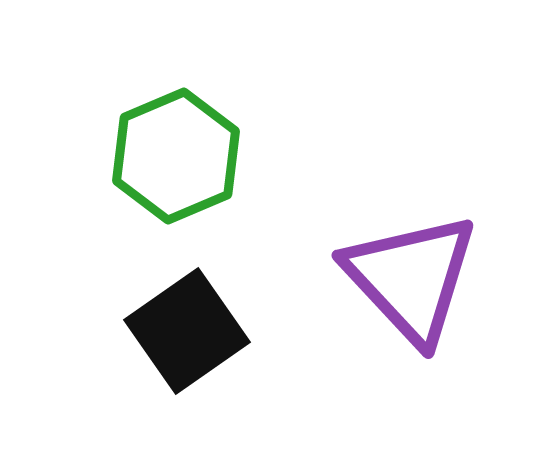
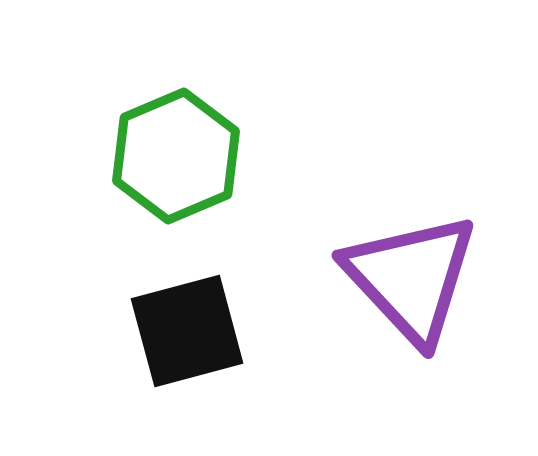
black square: rotated 20 degrees clockwise
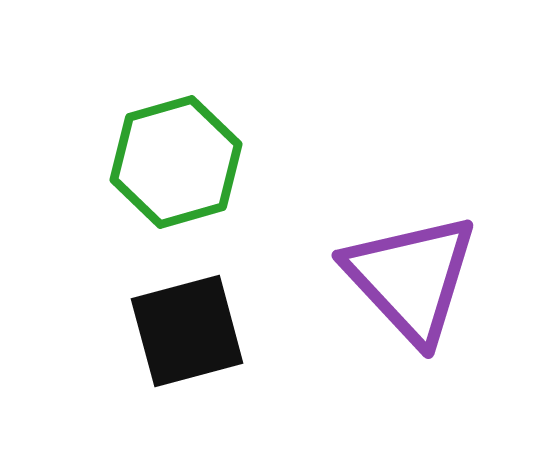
green hexagon: moved 6 px down; rotated 7 degrees clockwise
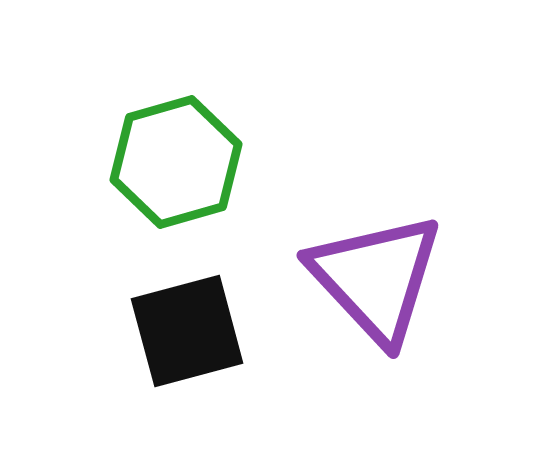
purple triangle: moved 35 px left
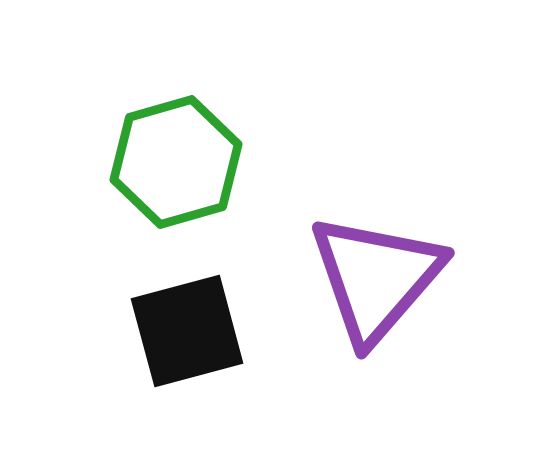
purple triangle: rotated 24 degrees clockwise
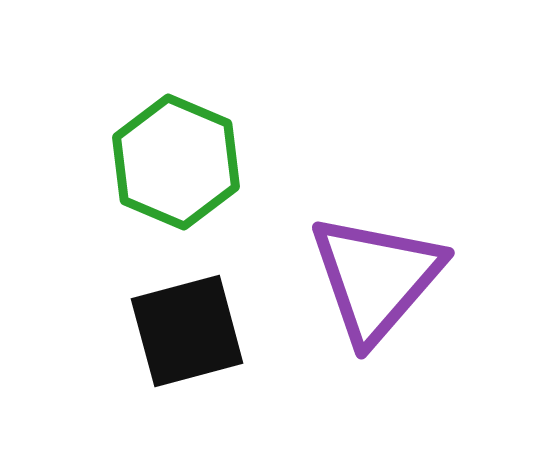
green hexagon: rotated 21 degrees counterclockwise
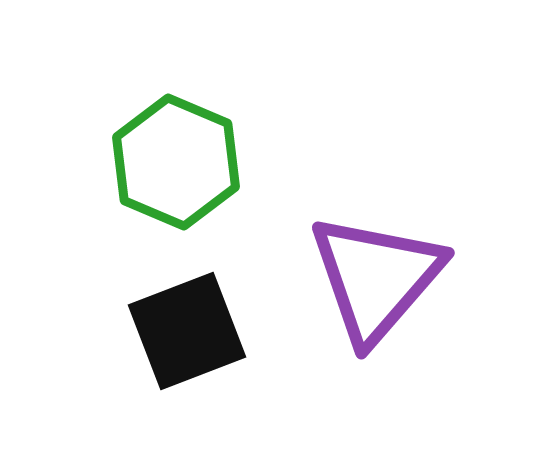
black square: rotated 6 degrees counterclockwise
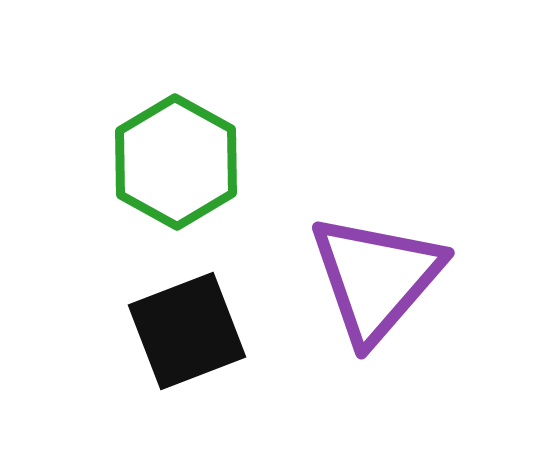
green hexagon: rotated 6 degrees clockwise
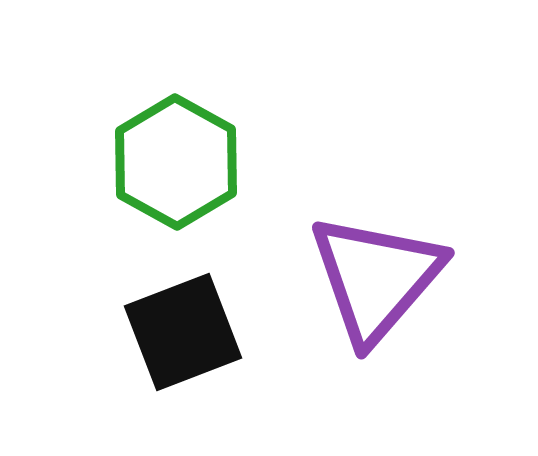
black square: moved 4 px left, 1 px down
